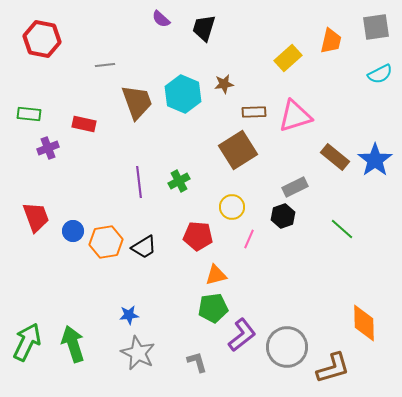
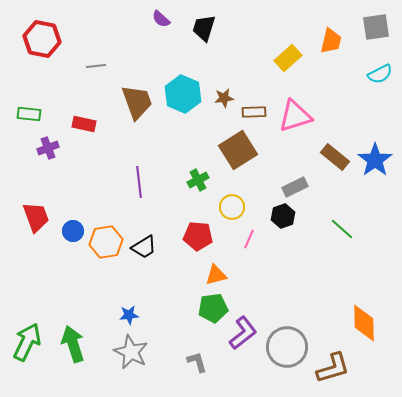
gray line at (105, 65): moved 9 px left, 1 px down
brown star at (224, 84): moved 14 px down
green cross at (179, 181): moved 19 px right, 1 px up
purple L-shape at (242, 335): moved 1 px right, 2 px up
gray star at (138, 353): moved 7 px left, 1 px up
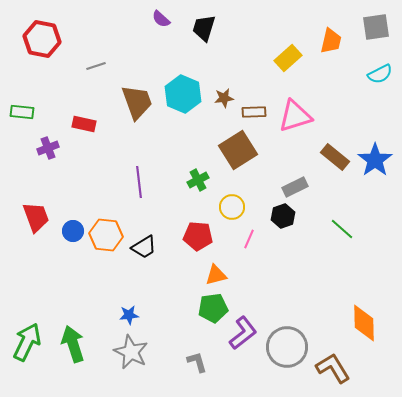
gray line at (96, 66): rotated 12 degrees counterclockwise
green rectangle at (29, 114): moved 7 px left, 2 px up
orange hexagon at (106, 242): moved 7 px up; rotated 16 degrees clockwise
brown L-shape at (333, 368): rotated 105 degrees counterclockwise
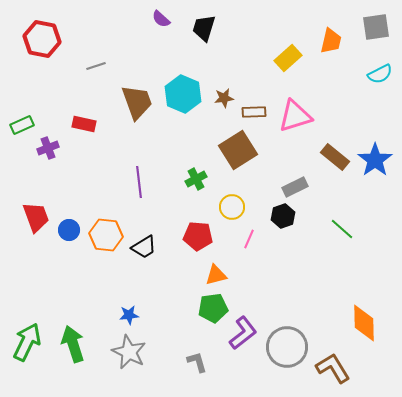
green rectangle at (22, 112): moved 13 px down; rotated 30 degrees counterclockwise
green cross at (198, 180): moved 2 px left, 1 px up
blue circle at (73, 231): moved 4 px left, 1 px up
gray star at (131, 352): moved 2 px left
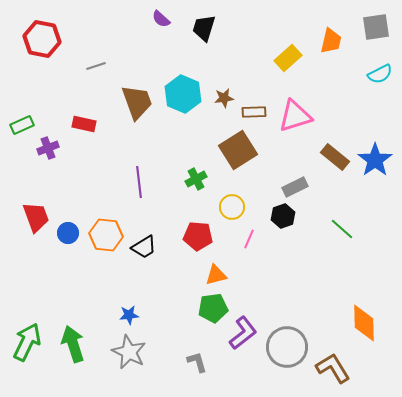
blue circle at (69, 230): moved 1 px left, 3 px down
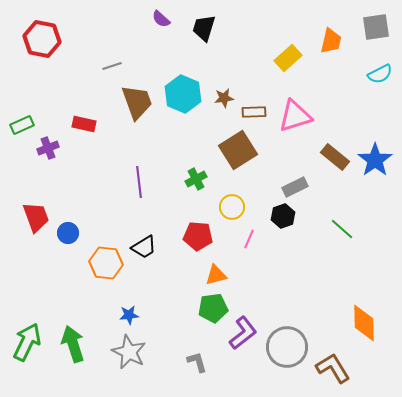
gray line at (96, 66): moved 16 px right
orange hexagon at (106, 235): moved 28 px down
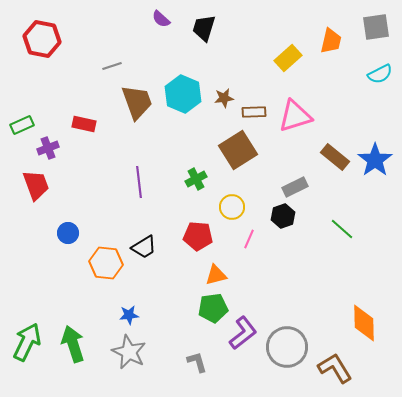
red trapezoid at (36, 217): moved 32 px up
brown L-shape at (333, 368): moved 2 px right
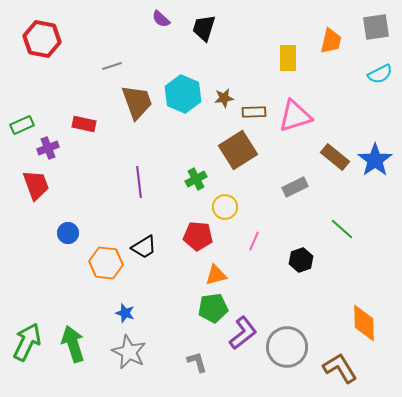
yellow rectangle at (288, 58): rotated 48 degrees counterclockwise
yellow circle at (232, 207): moved 7 px left
black hexagon at (283, 216): moved 18 px right, 44 px down
pink line at (249, 239): moved 5 px right, 2 px down
blue star at (129, 315): moved 4 px left, 2 px up; rotated 24 degrees clockwise
brown L-shape at (335, 368): moved 5 px right
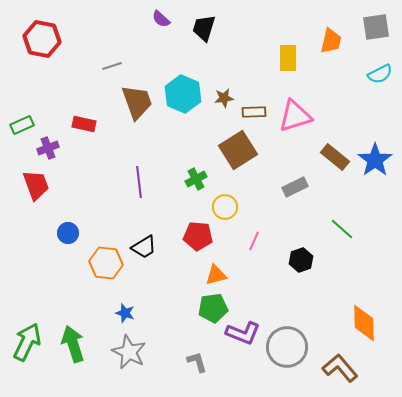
purple L-shape at (243, 333): rotated 60 degrees clockwise
brown L-shape at (340, 368): rotated 9 degrees counterclockwise
